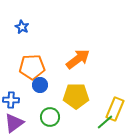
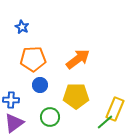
orange pentagon: moved 1 px right, 8 px up
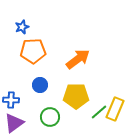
blue star: rotated 24 degrees clockwise
orange pentagon: moved 8 px up
green line: moved 6 px left, 10 px up
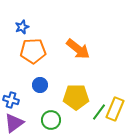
orange arrow: moved 10 px up; rotated 75 degrees clockwise
yellow pentagon: moved 1 px down
blue cross: rotated 14 degrees clockwise
green line: rotated 12 degrees counterclockwise
green circle: moved 1 px right, 3 px down
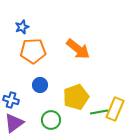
yellow pentagon: rotated 20 degrees counterclockwise
green line: rotated 42 degrees clockwise
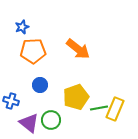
blue cross: moved 1 px down
green line: moved 4 px up
purple triangle: moved 15 px right; rotated 45 degrees counterclockwise
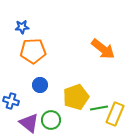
blue star: rotated 16 degrees clockwise
orange arrow: moved 25 px right
yellow rectangle: moved 5 px down
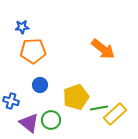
yellow rectangle: rotated 25 degrees clockwise
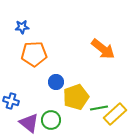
orange pentagon: moved 1 px right, 3 px down
blue circle: moved 16 px right, 3 px up
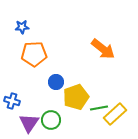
blue cross: moved 1 px right
purple triangle: rotated 25 degrees clockwise
